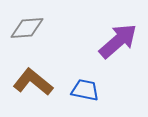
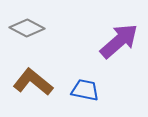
gray diamond: rotated 32 degrees clockwise
purple arrow: moved 1 px right
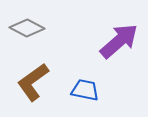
brown L-shape: rotated 75 degrees counterclockwise
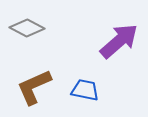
brown L-shape: moved 1 px right, 5 px down; rotated 12 degrees clockwise
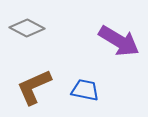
purple arrow: rotated 72 degrees clockwise
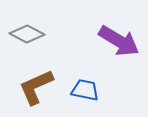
gray diamond: moved 6 px down
brown L-shape: moved 2 px right
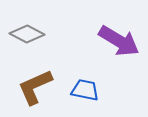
brown L-shape: moved 1 px left
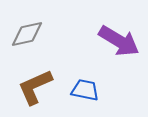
gray diamond: rotated 40 degrees counterclockwise
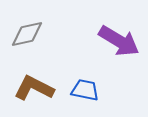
brown L-shape: moved 1 px left, 1 px down; rotated 51 degrees clockwise
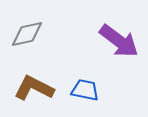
purple arrow: rotated 6 degrees clockwise
